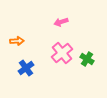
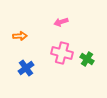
orange arrow: moved 3 px right, 5 px up
pink cross: rotated 35 degrees counterclockwise
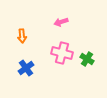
orange arrow: moved 2 px right; rotated 88 degrees clockwise
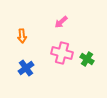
pink arrow: rotated 24 degrees counterclockwise
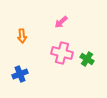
blue cross: moved 6 px left, 6 px down; rotated 14 degrees clockwise
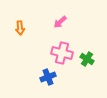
pink arrow: moved 1 px left
orange arrow: moved 2 px left, 8 px up
blue cross: moved 28 px right, 3 px down
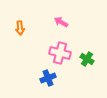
pink arrow: moved 1 px right; rotated 72 degrees clockwise
pink cross: moved 2 px left
blue cross: moved 1 px down
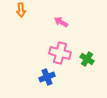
orange arrow: moved 1 px right, 18 px up
blue cross: moved 1 px left, 1 px up
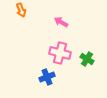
orange arrow: rotated 16 degrees counterclockwise
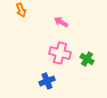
blue cross: moved 4 px down
